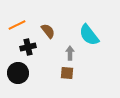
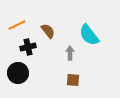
brown square: moved 6 px right, 7 px down
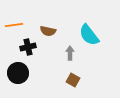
orange line: moved 3 px left; rotated 18 degrees clockwise
brown semicircle: rotated 140 degrees clockwise
brown square: rotated 24 degrees clockwise
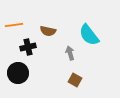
gray arrow: rotated 16 degrees counterclockwise
brown square: moved 2 px right
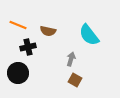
orange line: moved 4 px right; rotated 30 degrees clockwise
gray arrow: moved 1 px right, 6 px down; rotated 32 degrees clockwise
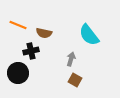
brown semicircle: moved 4 px left, 2 px down
black cross: moved 3 px right, 4 px down
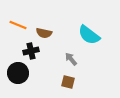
cyan semicircle: rotated 15 degrees counterclockwise
gray arrow: rotated 56 degrees counterclockwise
brown square: moved 7 px left, 2 px down; rotated 16 degrees counterclockwise
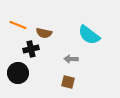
black cross: moved 2 px up
gray arrow: rotated 48 degrees counterclockwise
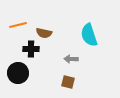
orange line: rotated 36 degrees counterclockwise
cyan semicircle: rotated 35 degrees clockwise
black cross: rotated 14 degrees clockwise
